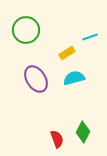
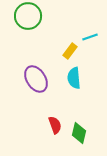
green circle: moved 2 px right, 14 px up
yellow rectangle: moved 3 px right, 2 px up; rotated 21 degrees counterclockwise
cyan semicircle: rotated 80 degrees counterclockwise
green diamond: moved 4 px left, 1 px down; rotated 15 degrees counterclockwise
red semicircle: moved 2 px left, 14 px up
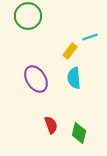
red semicircle: moved 4 px left
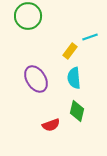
red semicircle: rotated 90 degrees clockwise
green diamond: moved 2 px left, 22 px up
